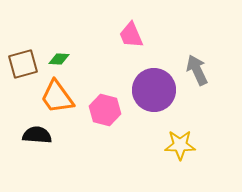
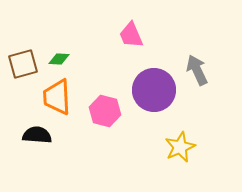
orange trapezoid: rotated 33 degrees clockwise
pink hexagon: moved 1 px down
yellow star: moved 2 px down; rotated 24 degrees counterclockwise
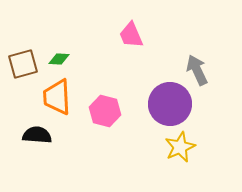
purple circle: moved 16 px right, 14 px down
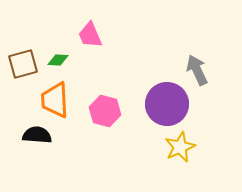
pink trapezoid: moved 41 px left
green diamond: moved 1 px left, 1 px down
orange trapezoid: moved 2 px left, 3 px down
purple circle: moved 3 px left
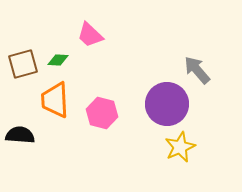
pink trapezoid: rotated 24 degrees counterclockwise
gray arrow: rotated 16 degrees counterclockwise
pink hexagon: moved 3 px left, 2 px down
black semicircle: moved 17 px left
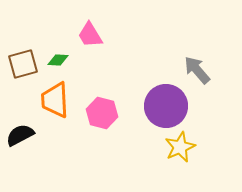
pink trapezoid: rotated 16 degrees clockwise
purple circle: moved 1 px left, 2 px down
black semicircle: rotated 32 degrees counterclockwise
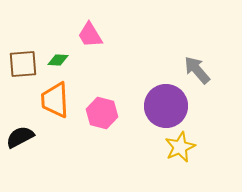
brown square: rotated 12 degrees clockwise
black semicircle: moved 2 px down
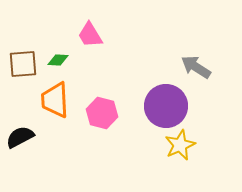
gray arrow: moved 1 px left, 3 px up; rotated 16 degrees counterclockwise
yellow star: moved 2 px up
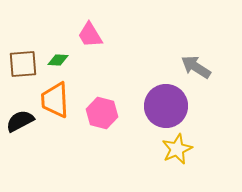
black semicircle: moved 16 px up
yellow star: moved 3 px left, 4 px down
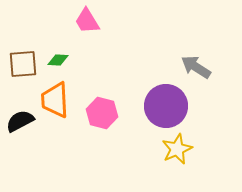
pink trapezoid: moved 3 px left, 14 px up
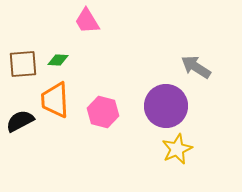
pink hexagon: moved 1 px right, 1 px up
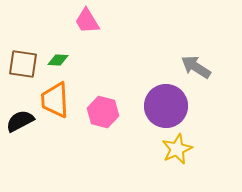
brown square: rotated 12 degrees clockwise
